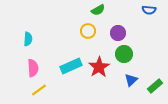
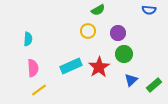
green rectangle: moved 1 px left, 1 px up
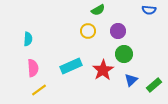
purple circle: moved 2 px up
red star: moved 4 px right, 3 px down
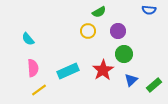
green semicircle: moved 1 px right, 2 px down
cyan semicircle: rotated 136 degrees clockwise
cyan rectangle: moved 3 px left, 5 px down
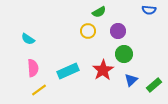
cyan semicircle: rotated 16 degrees counterclockwise
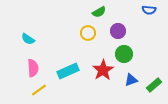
yellow circle: moved 2 px down
blue triangle: rotated 24 degrees clockwise
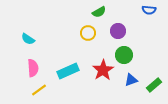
green circle: moved 1 px down
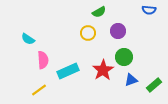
green circle: moved 2 px down
pink semicircle: moved 10 px right, 8 px up
